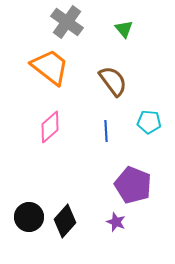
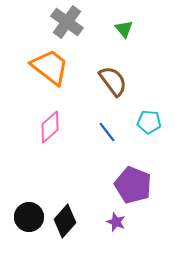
blue line: moved 1 px right, 1 px down; rotated 35 degrees counterclockwise
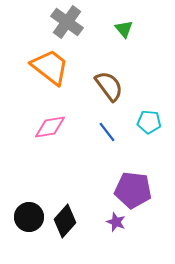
brown semicircle: moved 4 px left, 5 px down
pink diamond: rotated 32 degrees clockwise
purple pentagon: moved 5 px down; rotated 15 degrees counterclockwise
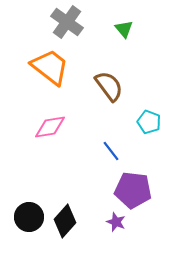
cyan pentagon: rotated 15 degrees clockwise
blue line: moved 4 px right, 19 px down
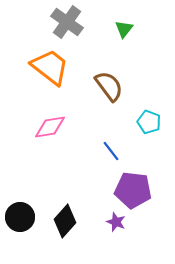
green triangle: rotated 18 degrees clockwise
black circle: moved 9 px left
